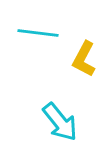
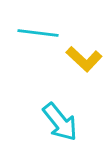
yellow L-shape: rotated 75 degrees counterclockwise
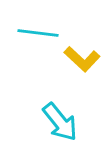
yellow L-shape: moved 2 px left
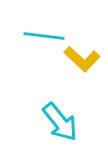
cyan line: moved 6 px right, 3 px down
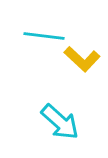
cyan arrow: rotated 9 degrees counterclockwise
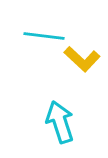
cyan arrow: rotated 150 degrees counterclockwise
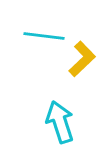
yellow L-shape: rotated 87 degrees counterclockwise
